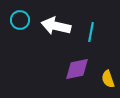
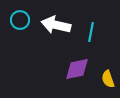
white arrow: moved 1 px up
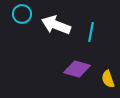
cyan circle: moved 2 px right, 6 px up
white arrow: rotated 8 degrees clockwise
purple diamond: rotated 28 degrees clockwise
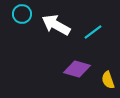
white arrow: rotated 8 degrees clockwise
cyan line: moved 2 px right; rotated 42 degrees clockwise
yellow semicircle: moved 1 px down
